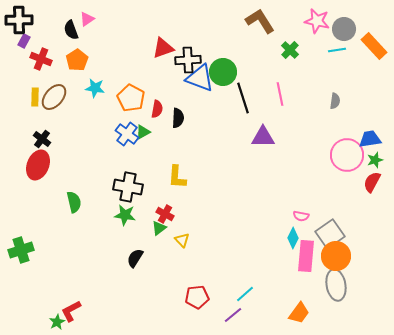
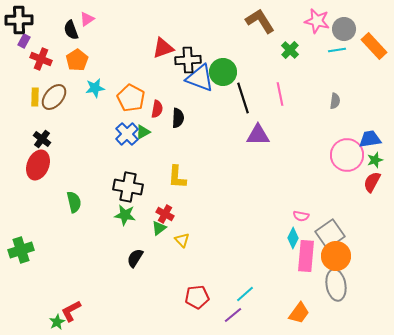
cyan star at (95, 88): rotated 18 degrees counterclockwise
blue cross at (127, 134): rotated 10 degrees clockwise
purple triangle at (263, 137): moved 5 px left, 2 px up
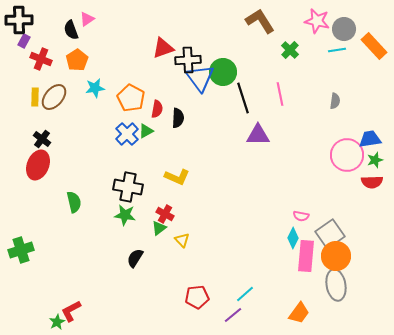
blue triangle at (200, 78): rotated 32 degrees clockwise
green triangle at (143, 132): moved 3 px right, 1 px up
yellow L-shape at (177, 177): rotated 70 degrees counterclockwise
red semicircle at (372, 182): rotated 120 degrees counterclockwise
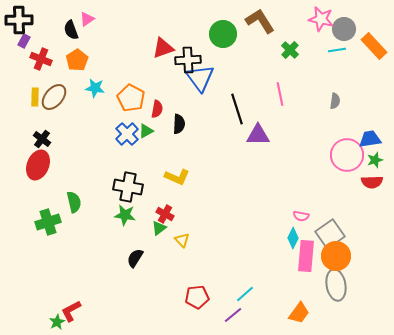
pink star at (317, 21): moved 4 px right, 2 px up
green circle at (223, 72): moved 38 px up
cyan star at (95, 88): rotated 18 degrees clockwise
black line at (243, 98): moved 6 px left, 11 px down
black semicircle at (178, 118): moved 1 px right, 6 px down
green cross at (21, 250): moved 27 px right, 28 px up
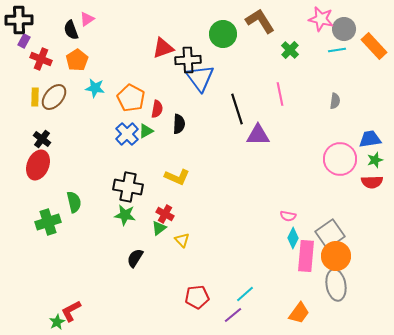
pink circle at (347, 155): moved 7 px left, 4 px down
pink semicircle at (301, 216): moved 13 px left
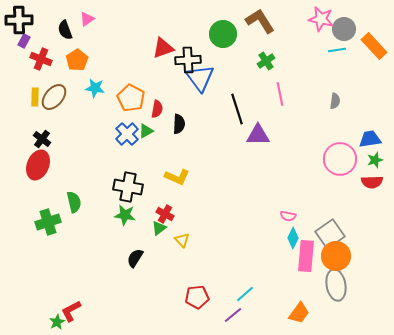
black semicircle at (71, 30): moved 6 px left
green cross at (290, 50): moved 24 px left, 11 px down; rotated 12 degrees clockwise
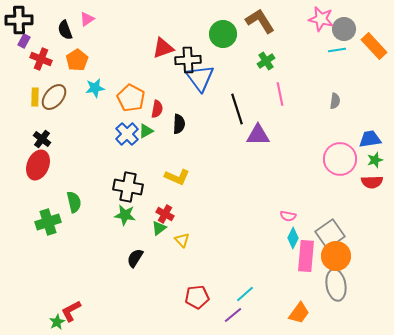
cyan star at (95, 88): rotated 18 degrees counterclockwise
